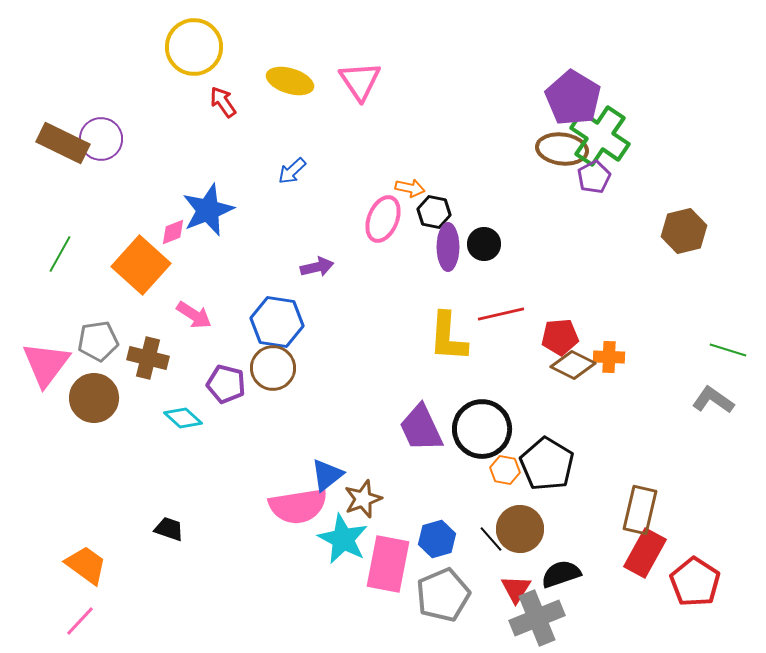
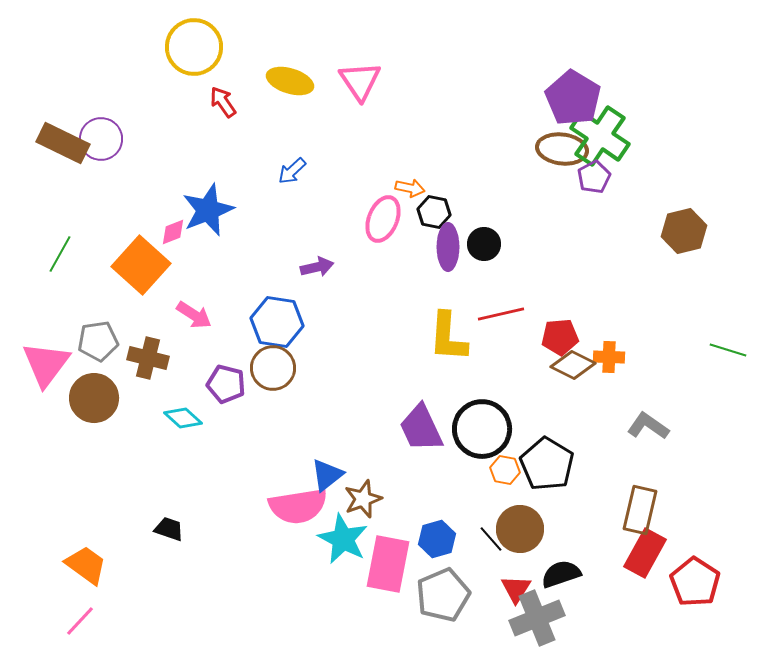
gray L-shape at (713, 400): moved 65 px left, 26 px down
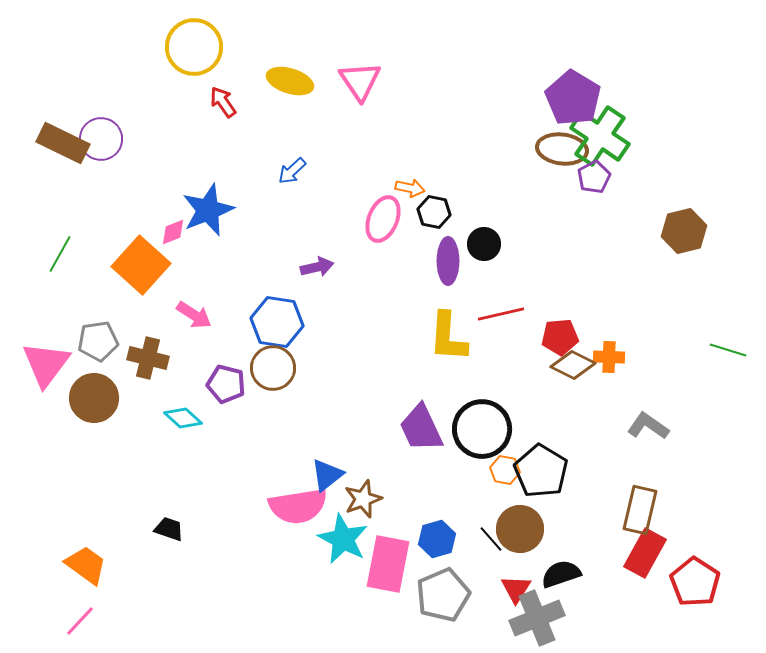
purple ellipse at (448, 247): moved 14 px down
black pentagon at (547, 464): moved 6 px left, 7 px down
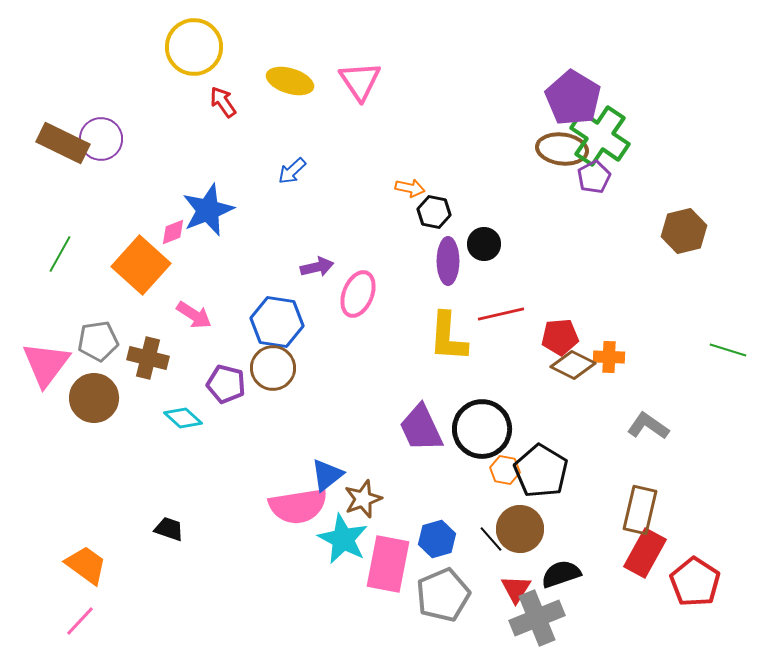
pink ellipse at (383, 219): moved 25 px left, 75 px down
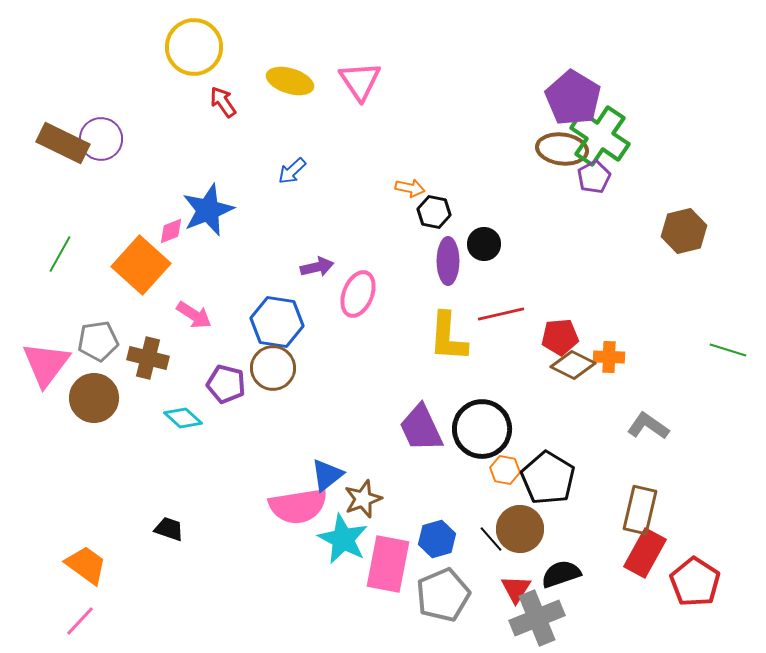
pink diamond at (173, 232): moved 2 px left, 1 px up
black pentagon at (541, 471): moved 7 px right, 7 px down
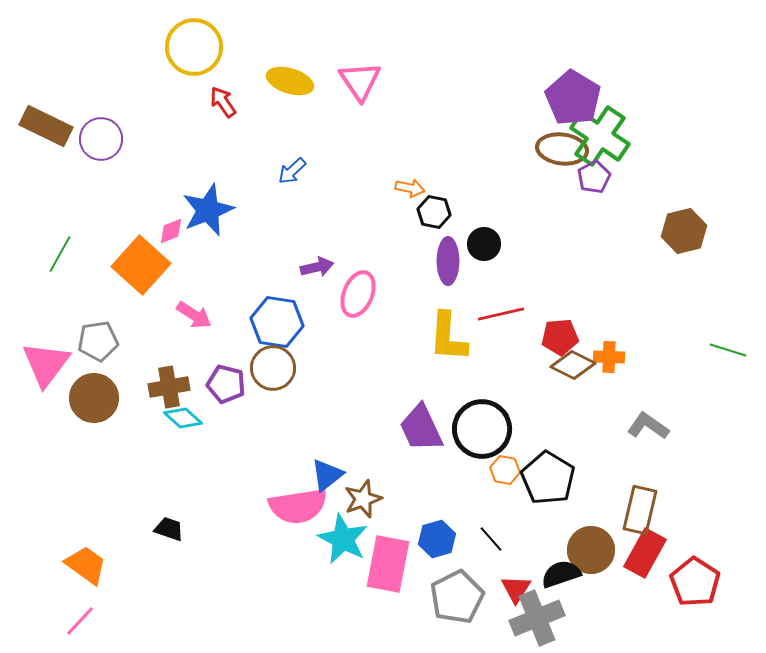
brown rectangle at (63, 143): moved 17 px left, 17 px up
brown cross at (148, 358): moved 21 px right, 29 px down; rotated 24 degrees counterclockwise
brown circle at (520, 529): moved 71 px right, 21 px down
gray pentagon at (443, 595): moved 14 px right, 2 px down; rotated 4 degrees counterclockwise
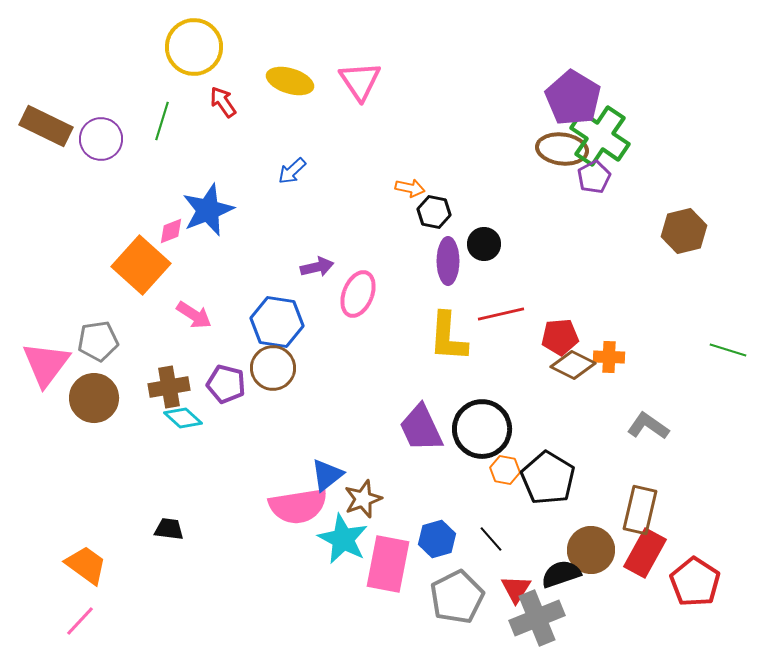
green line at (60, 254): moved 102 px right, 133 px up; rotated 12 degrees counterclockwise
black trapezoid at (169, 529): rotated 12 degrees counterclockwise
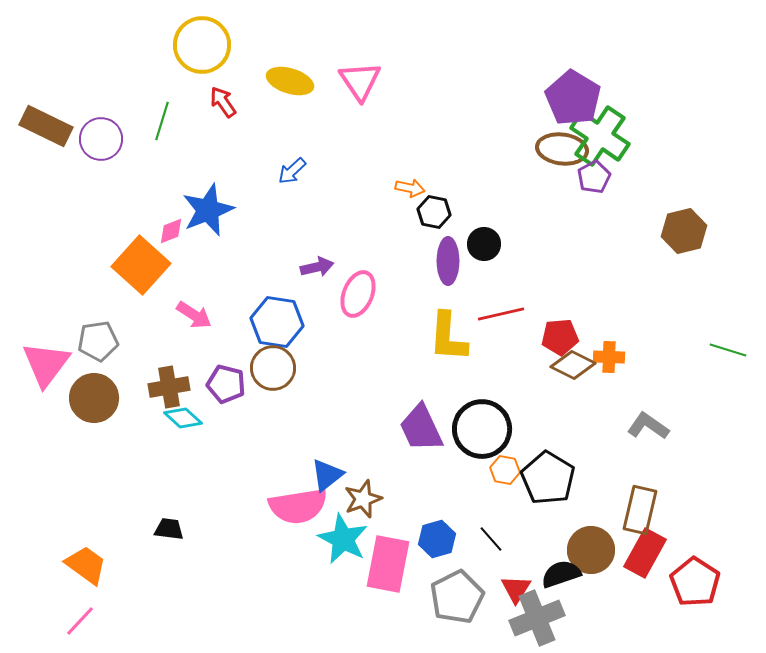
yellow circle at (194, 47): moved 8 px right, 2 px up
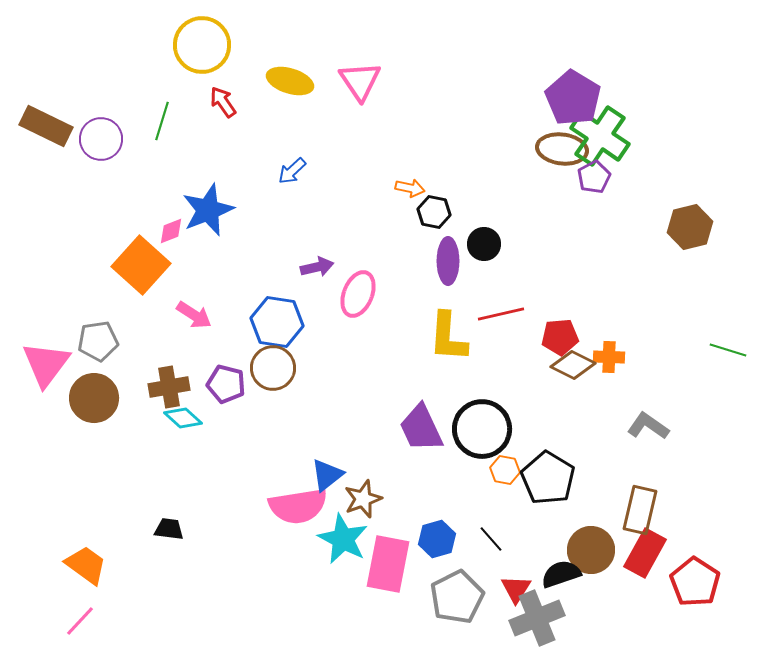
brown hexagon at (684, 231): moved 6 px right, 4 px up
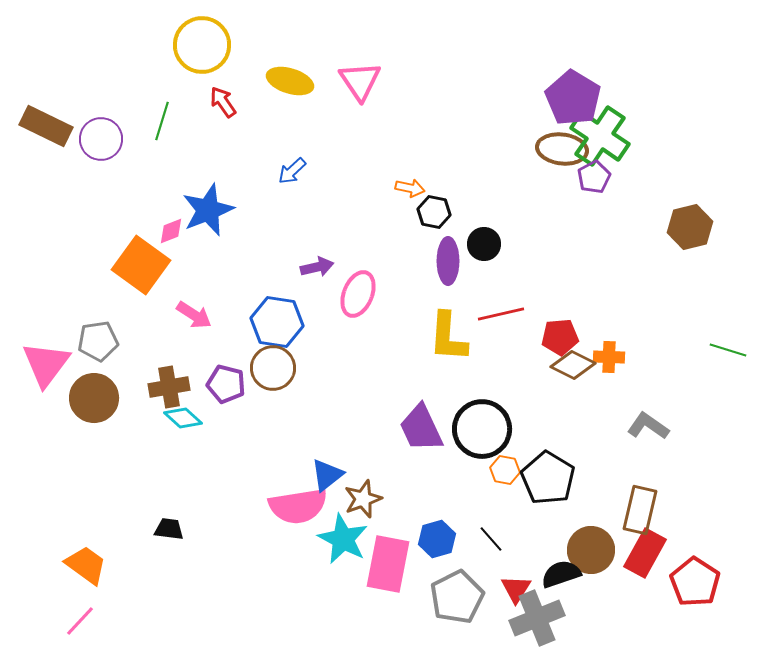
orange square at (141, 265): rotated 6 degrees counterclockwise
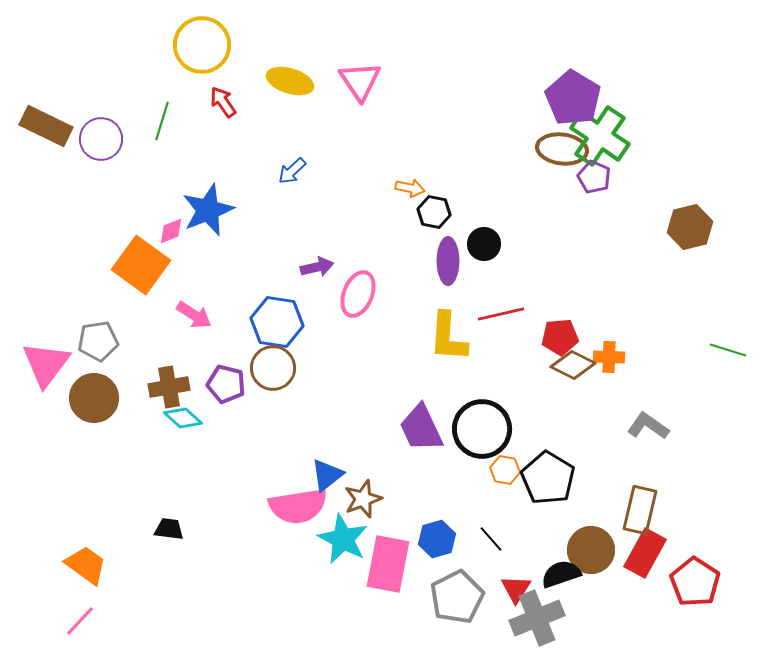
purple pentagon at (594, 177): rotated 20 degrees counterclockwise
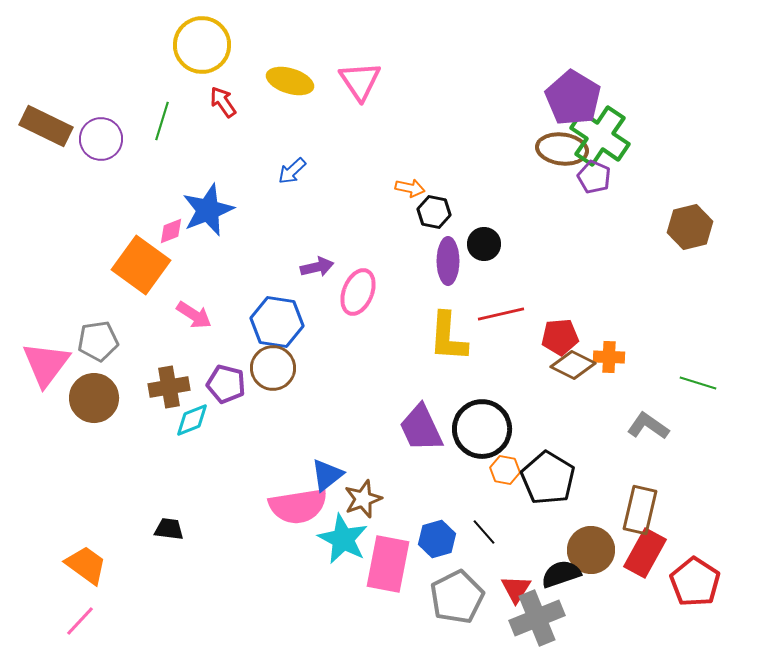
pink ellipse at (358, 294): moved 2 px up
green line at (728, 350): moved 30 px left, 33 px down
cyan diamond at (183, 418): moved 9 px right, 2 px down; rotated 63 degrees counterclockwise
black line at (491, 539): moved 7 px left, 7 px up
